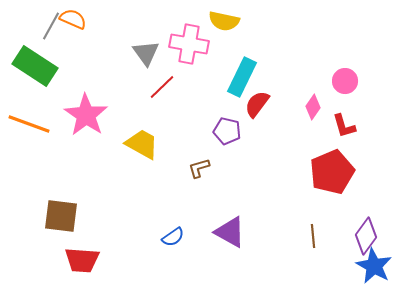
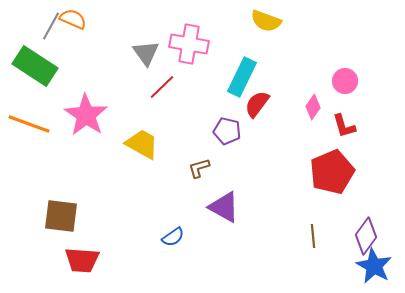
yellow semicircle: moved 42 px right; rotated 8 degrees clockwise
purple triangle: moved 6 px left, 25 px up
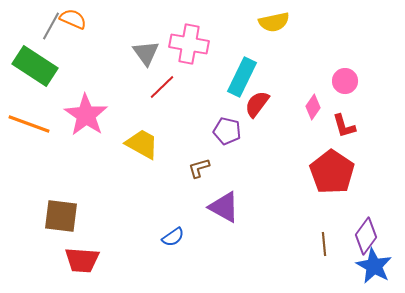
yellow semicircle: moved 8 px right, 1 px down; rotated 32 degrees counterclockwise
red pentagon: rotated 15 degrees counterclockwise
brown line: moved 11 px right, 8 px down
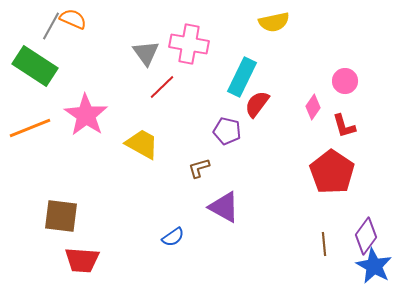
orange line: moved 1 px right, 4 px down; rotated 42 degrees counterclockwise
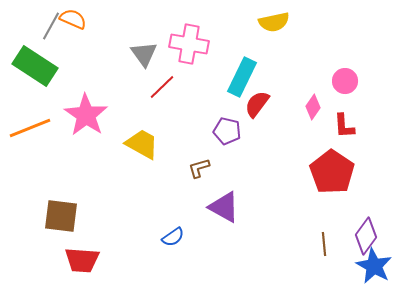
gray triangle: moved 2 px left, 1 px down
red L-shape: rotated 12 degrees clockwise
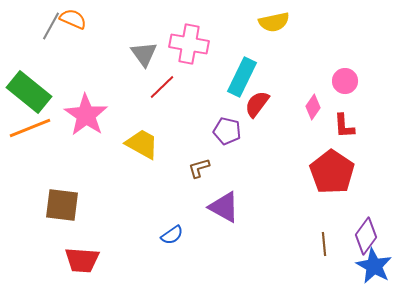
green rectangle: moved 6 px left, 26 px down; rotated 6 degrees clockwise
brown square: moved 1 px right, 11 px up
blue semicircle: moved 1 px left, 2 px up
